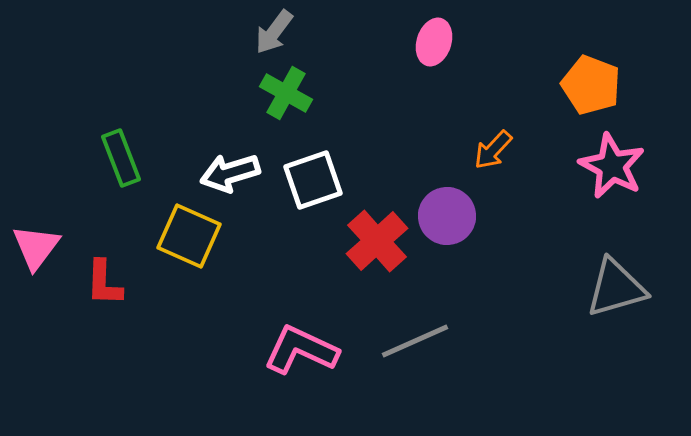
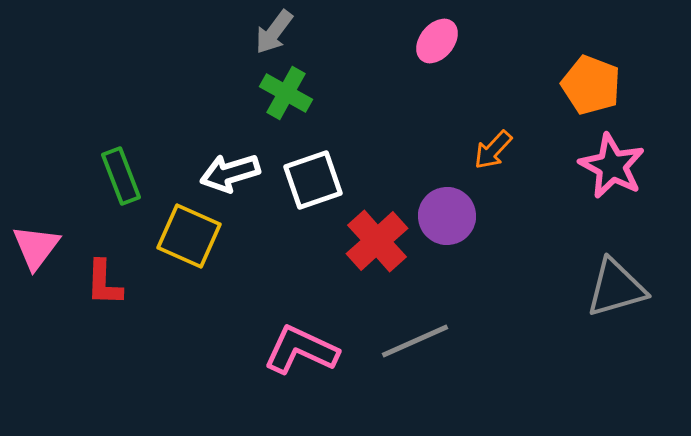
pink ellipse: moved 3 px right, 1 px up; rotated 21 degrees clockwise
green rectangle: moved 18 px down
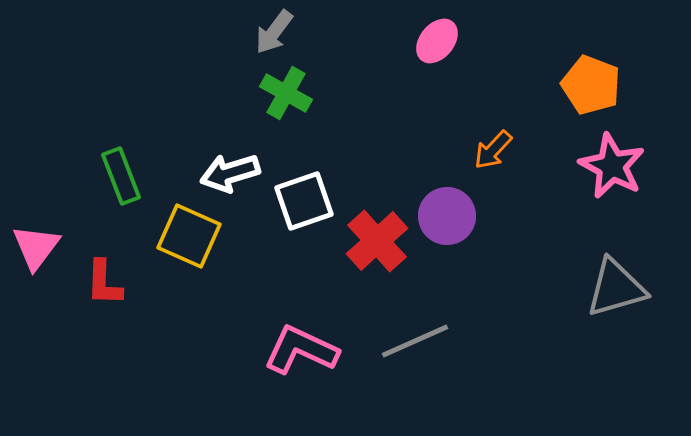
white square: moved 9 px left, 21 px down
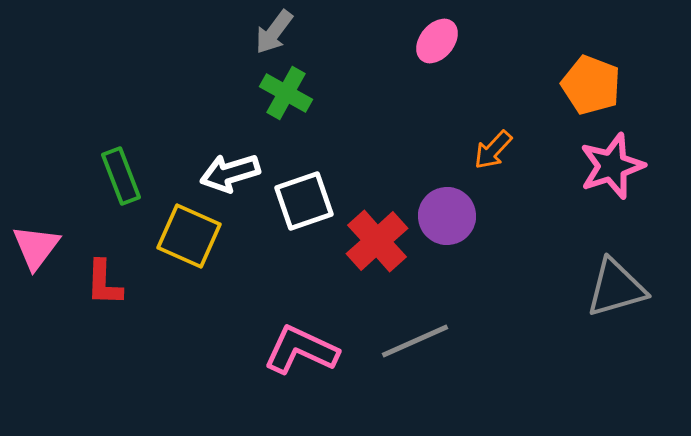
pink star: rotated 26 degrees clockwise
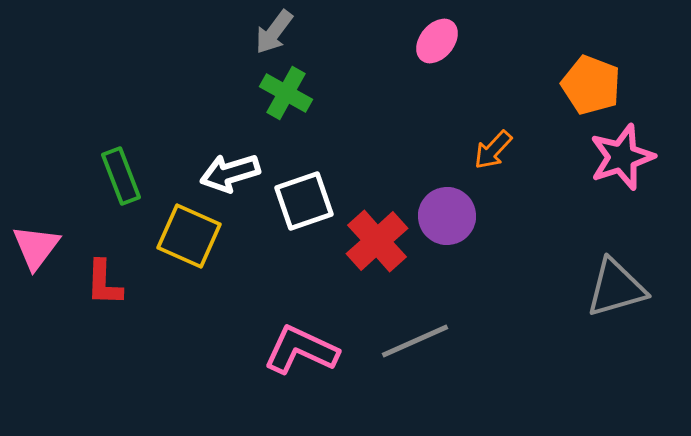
pink star: moved 10 px right, 9 px up
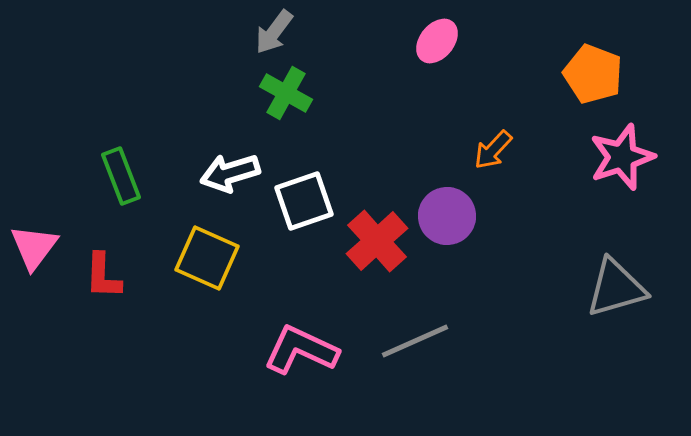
orange pentagon: moved 2 px right, 11 px up
yellow square: moved 18 px right, 22 px down
pink triangle: moved 2 px left
red L-shape: moved 1 px left, 7 px up
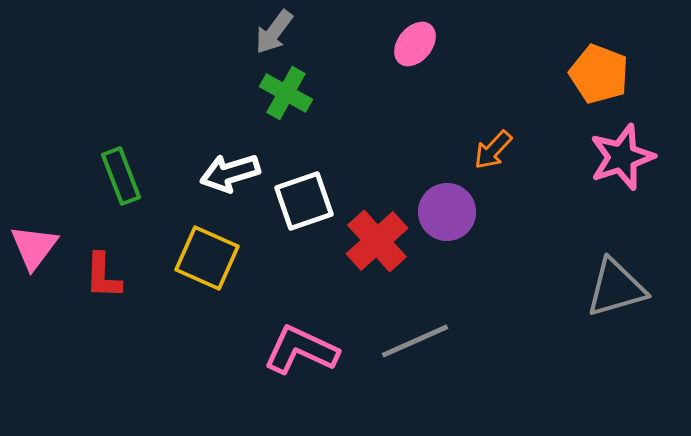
pink ellipse: moved 22 px left, 3 px down
orange pentagon: moved 6 px right
purple circle: moved 4 px up
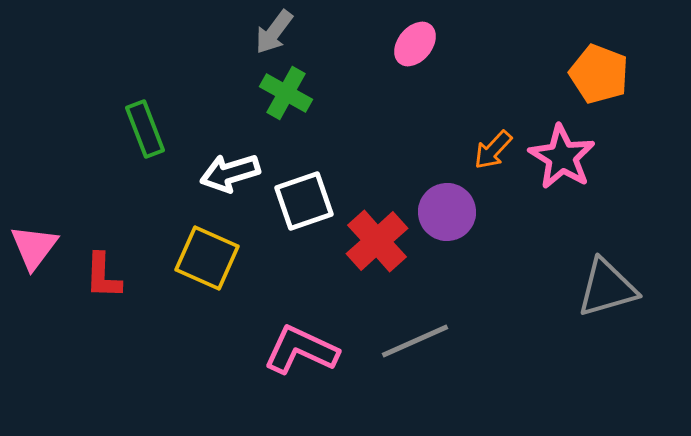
pink star: moved 60 px left; rotated 22 degrees counterclockwise
green rectangle: moved 24 px right, 47 px up
gray triangle: moved 9 px left
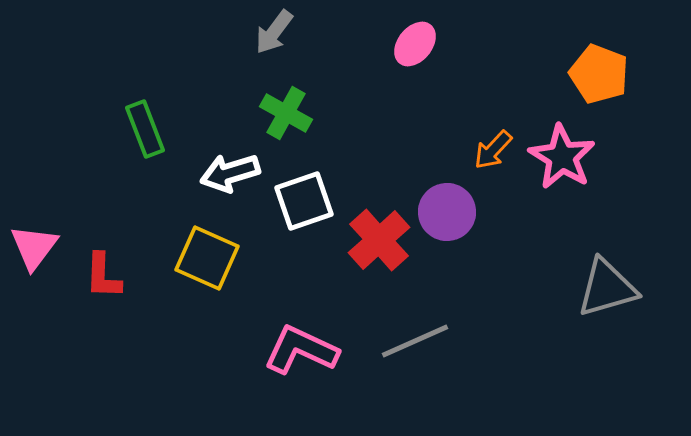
green cross: moved 20 px down
red cross: moved 2 px right, 1 px up
